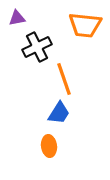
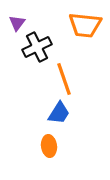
purple triangle: moved 5 px down; rotated 42 degrees counterclockwise
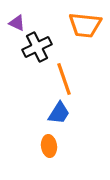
purple triangle: rotated 42 degrees counterclockwise
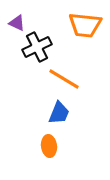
orange line: rotated 40 degrees counterclockwise
blue trapezoid: rotated 10 degrees counterclockwise
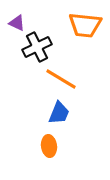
orange line: moved 3 px left
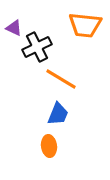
purple triangle: moved 3 px left, 5 px down
blue trapezoid: moved 1 px left, 1 px down
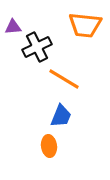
purple triangle: moved 1 px left, 1 px up; rotated 30 degrees counterclockwise
orange line: moved 3 px right
blue trapezoid: moved 3 px right, 2 px down
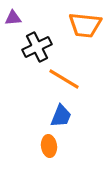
purple triangle: moved 9 px up
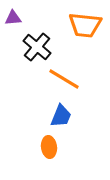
black cross: rotated 24 degrees counterclockwise
orange ellipse: moved 1 px down
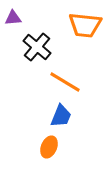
orange line: moved 1 px right, 3 px down
orange ellipse: rotated 30 degrees clockwise
